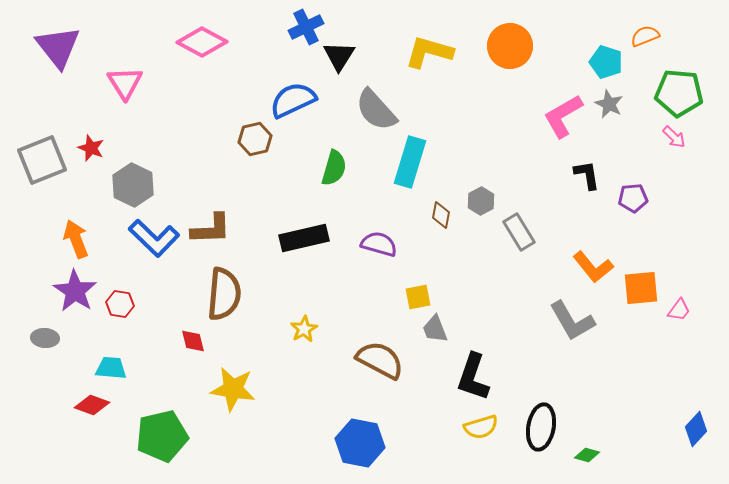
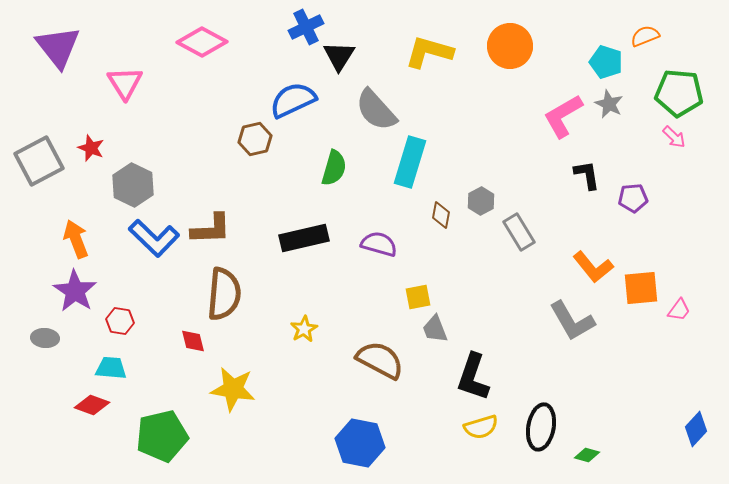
gray square at (42, 160): moved 3 px left, 1 px down; rotated 6 degrees counterclockwise
red hexagon at (120, 304): moved 17 px down
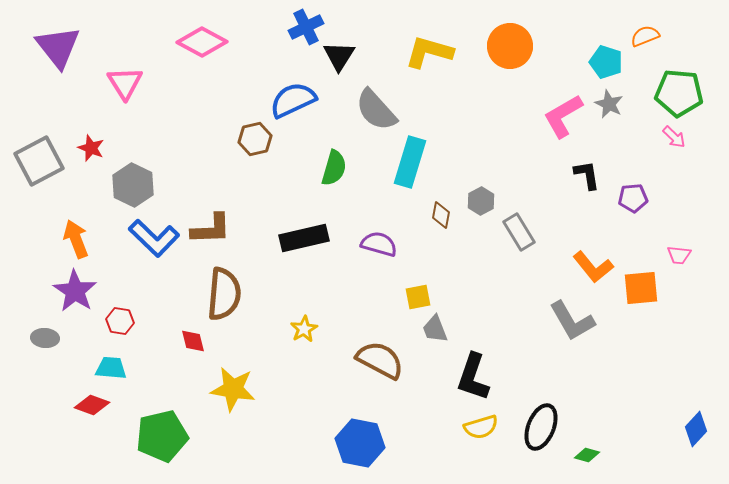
pink trapezoid at (679, 310): moved 55 px up; rotated 60 degrees clockwise
black ellipse at (541, 427): rotated 12 degrees clockwise
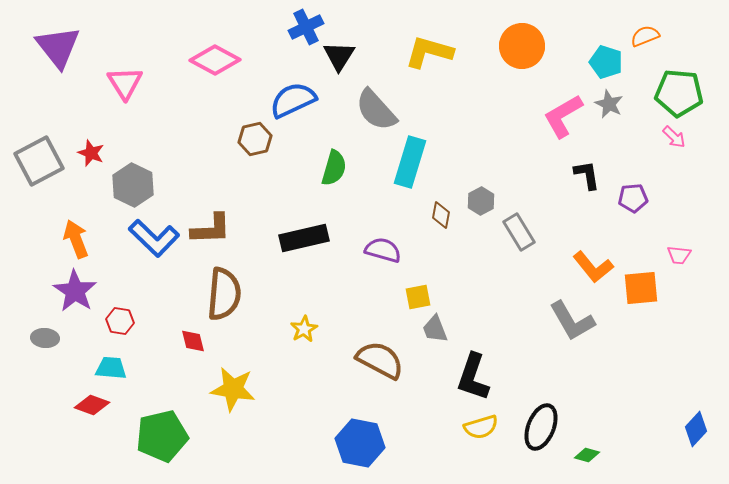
pink diamond at (202, 42): moved 13 px right, 18 px down
orange circle at (510, 46): moved 12 px right
red star at (91, 148): moved 5 px down
purple semicircle at (379, 244): moved 4 px right, 6 px down
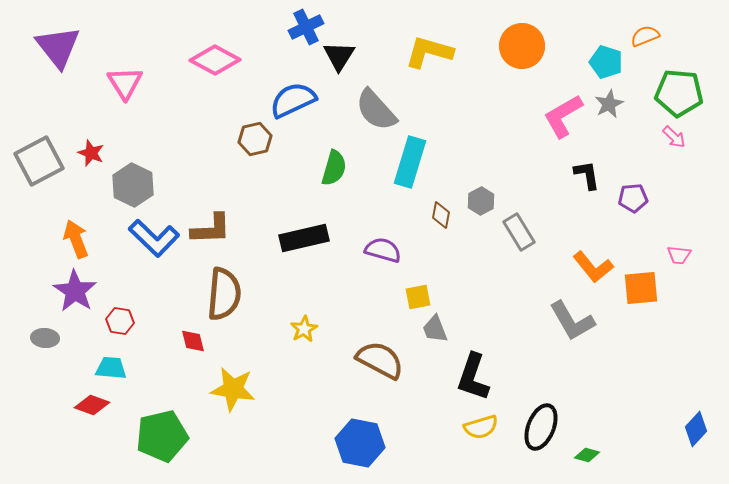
gray star at (609, 104): rotated 20 degrees clockwise
